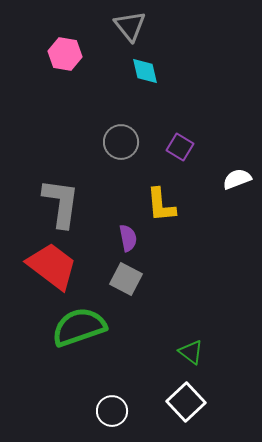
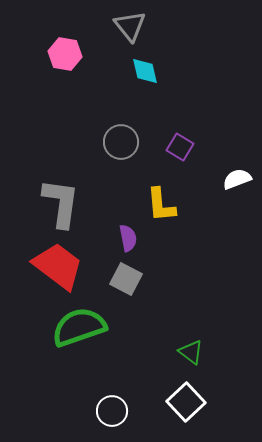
red trapezoid: moved 6 px right
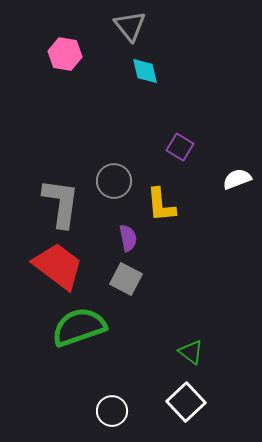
gray circle: moved 7 px left, 39 px down
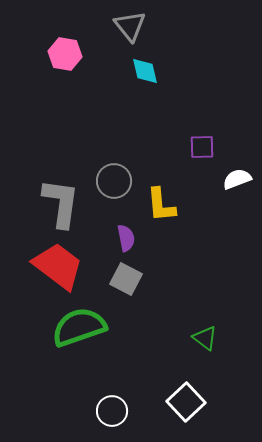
purple square: moved 22 px right; rotated 32 degrees counterclockwise
purple semicircle: moved 2 px left
green triangle: moved 14 px right, 14 px up
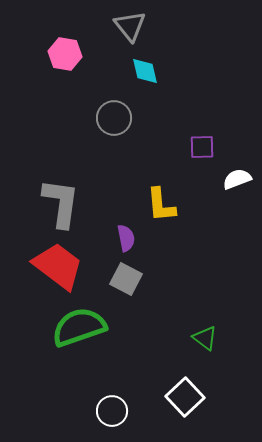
gray circle: moved 63 px up
white square: moved 1 px left, 5 px up
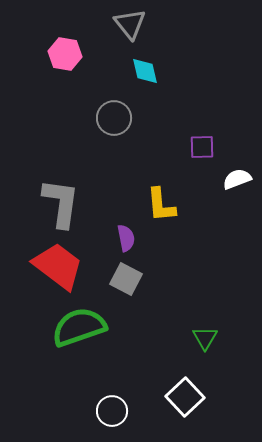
gray triangle: moved 2 px up
green triangle: rotated 24 degrees clockwise
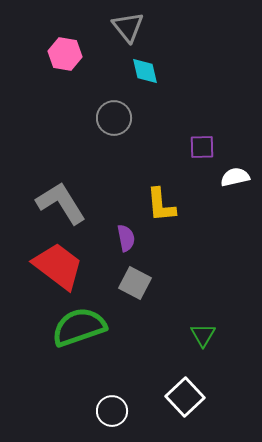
gray triangle: moved 2 px left, 3 px down
white semicircle: moved 2 px left, 2 px up; rotated 8 degrees clockwise
gray L-shape: rotated 40 degrees counterclockwise
gray square: moved 9 px right, 4 px down
green triangle: moved 2 px left, 3 px up
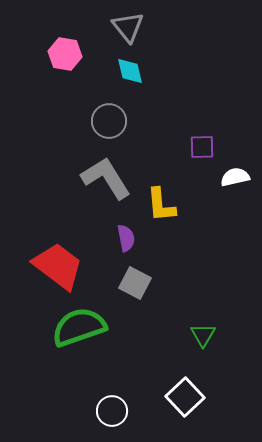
cyan diamond: moved 15 px left
gray circle: moved 5 px left, 3 px down
gray L-shape: moved 45 px right, 25 px up
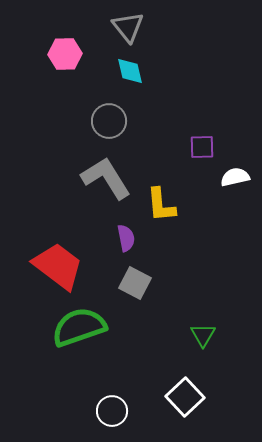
pink hexagon: rotated 12 degrees counterclockwise
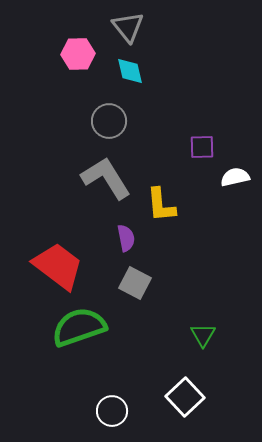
pink hexagon: moved 13 px right
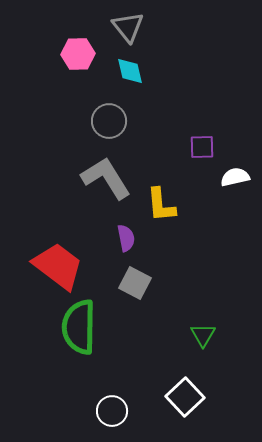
green semicircle: rotated 70 degrees counterclockwise
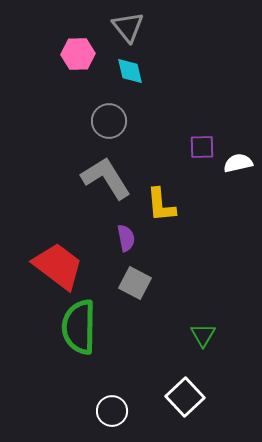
white semicircle: moved 3 px right, 14 px up
